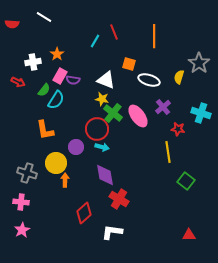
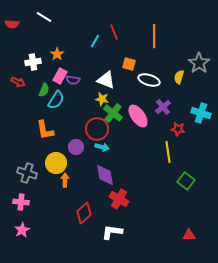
green semicircle: rotated 16 degrees counterclockwise
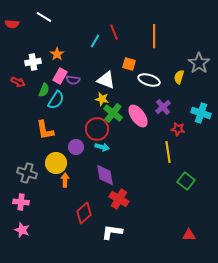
pink star: rotated 21 degrees counterclockwise
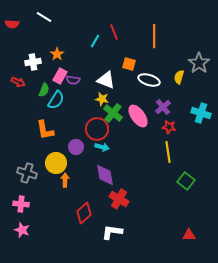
red star: moved 9 px left, 2 px up
pink cross: moved 2 px down
